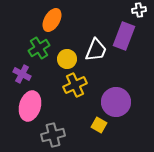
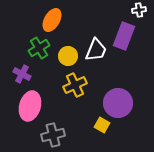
yellow circle: moved 1 px right, 3 px up
purple circle: moved 2 px right, 1 px down
yellow square: moved 3 px right
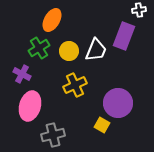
yellow circle: moved 1 px right, 5 px up
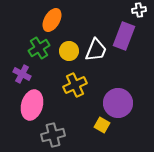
pink ellipse: moved 2 px right, 1 px up
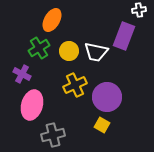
white trapezoid: moved 2 px down; rotated 80 degrees clockwise
purple circle: moved 11 px left, 6 px up
